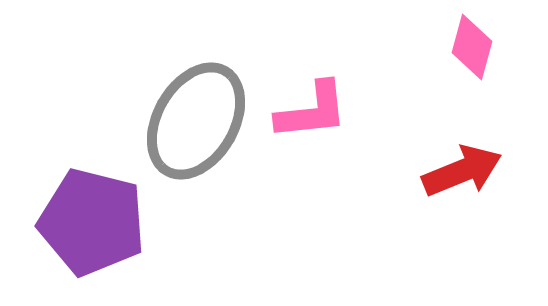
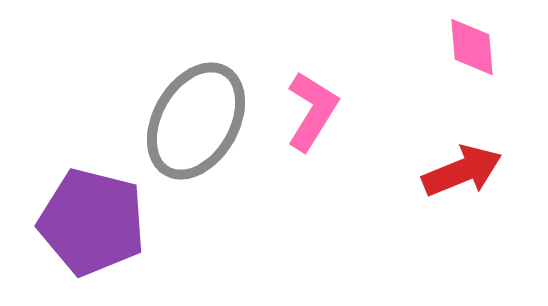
pink diamond: rotated 20 degrees counterclockwise
pink L-shape: rotated 52 degrees counterclockwise
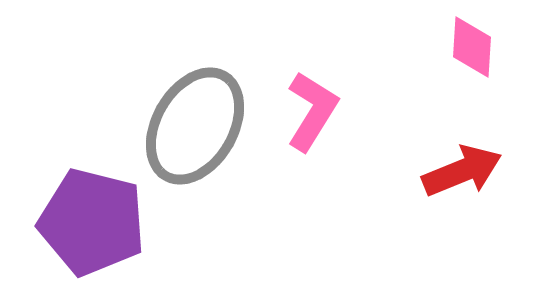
pink diamond: rotated 8 degrees clockwise
gray ellipse: moved 1 px left, 5 px down
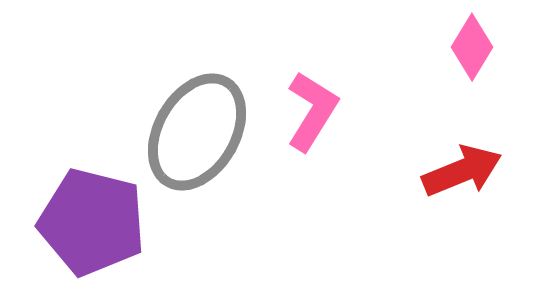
pink diamond: rotated 28 degrees clockwise
gray ellipse: moved 2 px right, 6 px down
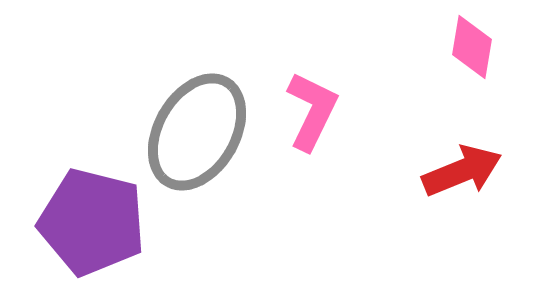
pink diamond: rotated 22 degrees counterclockwise
pink L-shape: rotated 6 degrees counterclockwise
